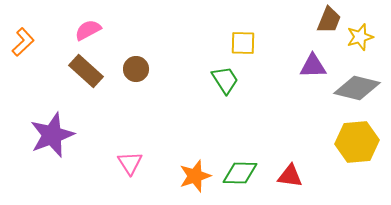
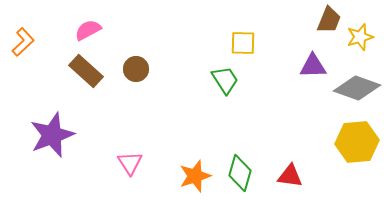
gray diamond: rotated 6 degrees clockwise
green diamond: rotated 75 degrees counterclockwise
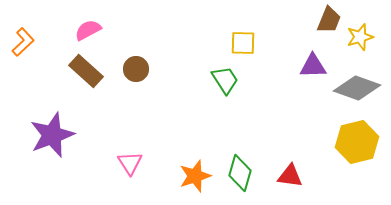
yellow hexagon: rotated 9 degrees counterclockwise
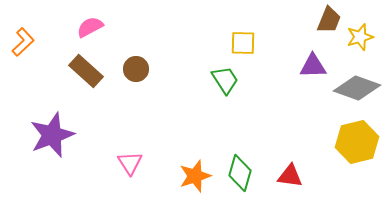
pink semicircle: moved 2 px right, 3 px up
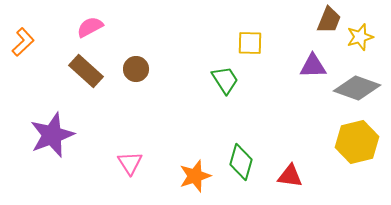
yellow square: moved 7 px right
green diamond: moved 1 px right, 11 px up
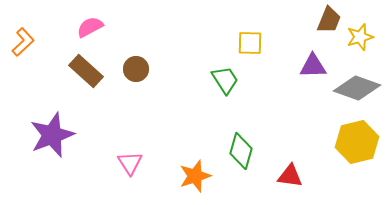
green diamond: moved 11 px up
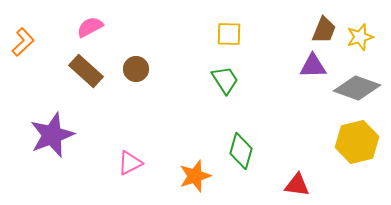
brown trapezoid: moved 5 px left, 10 px down
yellow square: moved 21 px left, 9 px up
pink triangle: rotated 36 degrees clockwise
red triangle: moved 7 px right, 9 px down
